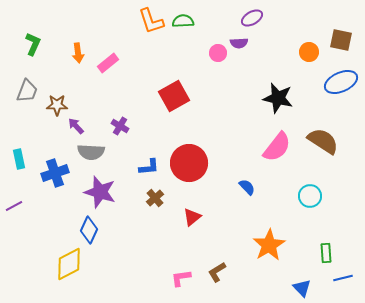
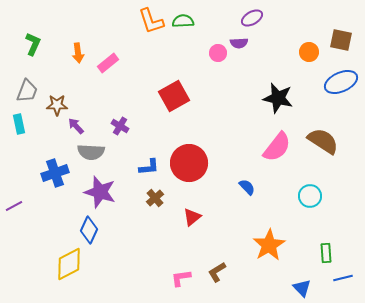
cyan rectangle: moved 35 px up
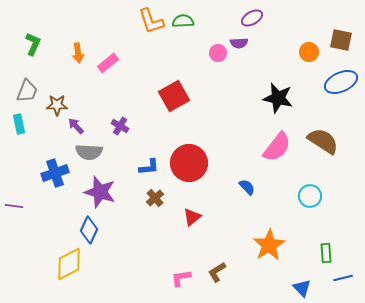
gray semicircle: moved 2 px left
purple line: rotated 36 degrees clockwise
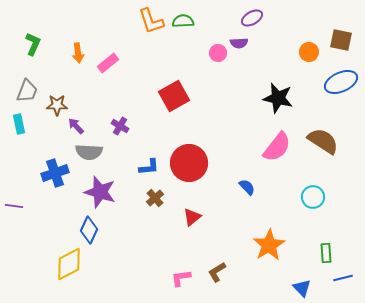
cyan circle: moved 3 px right, 1 px down
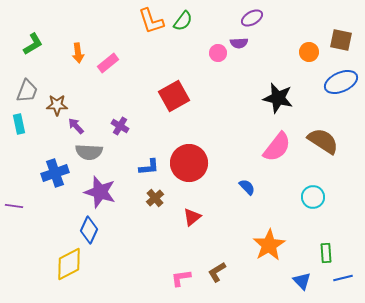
green semicircle: rotated 130 degrees clockwise
green L-shape: rotated 35 degrees clockwise
blue triangle: moved 7 px up
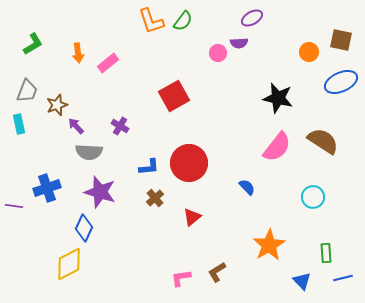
brown star: rotated 20 degrees counterclockwise
blue cross: moved 8 px left, 15 px down
blue diamond: moved 5 px left, 2 px up
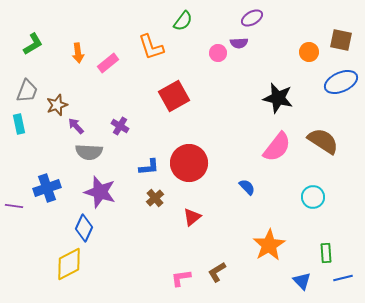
orange L-shape: moved 26 px down
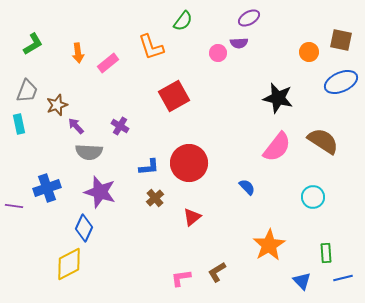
purple ellipse: moved 3 px left
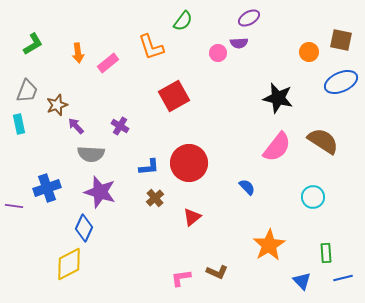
gray semicircle: moved 2 px right, 2 px down
brown L-shape: rotated 125 degrees counterclockwise
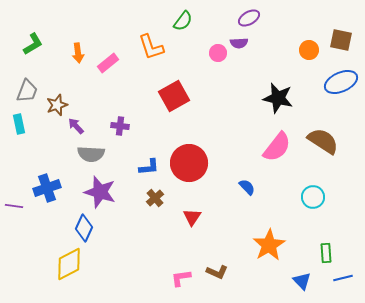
orange circle: moved 2 px up
purple cross: rotated 24 degrees counterclockwise
red triangle: rotated 18 degrees counterclockwise
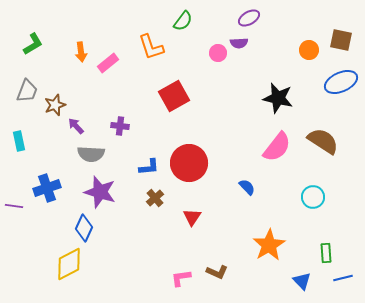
orange arrow: moved 3 px right, 1 px up
brown star: moved 2 px left
cyan rectangle: moved 17 px down
